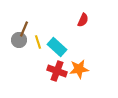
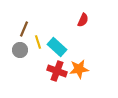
gray circle: moved 1 px right, 10 px down
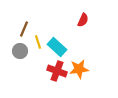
gray circle: moved 1 px down
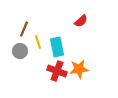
red semicircle: moved 2 px left, 1 px down; rotated 24 degrees clockwise
cyan rectangle: rotated 36 degrees clockwise
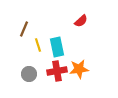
yellow line: moved 3 px down
gray circle: moved 9 px right, 23 px down
red cross: rotated 30 degrees counterclockwise
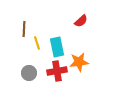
brown line: rotated 21 degrees counterclockwise
yellow line: moved 1 px left, 2 px up
orange star: moved 7 px up
gray circle: moved 1 px up
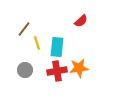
brown line: rotated 35 degrees clockwise
cyan rectangle: rotated 18 degrees clockwise
orange star: moved 6 px down
gray circle: moved 4 px left, 3 px up
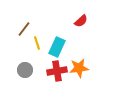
cyan rectangle: rotated 18 degrees clockwise
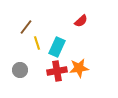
brown line: moved 2 px right, 2 px up
gray circle: moved 5 px left
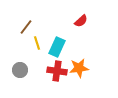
red cross: rotated 18 degrees clockwise
